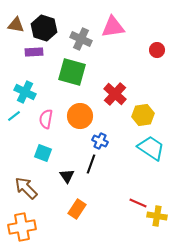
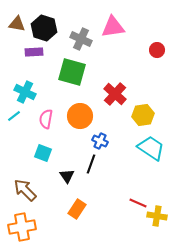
brown triangle: moved 1 px right, 1 px up
brown arrow: moved 1 px left, 2 px down
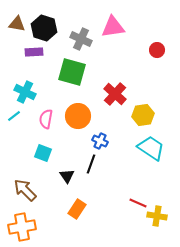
orange circle: moved 2 px left
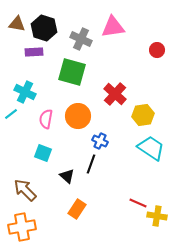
cyan line: moved 3 px left, 2 px up
black triangle: rotated 14 degrees counterclockwise
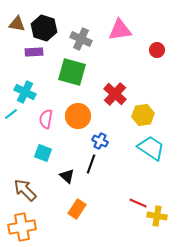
pink triangle: moved 7 px right, 3 px down
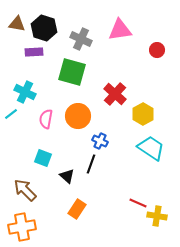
yellow hexagon: moved 1 px up; rotated 20 degrees counterclockwise
cyan square: moved 5 px down
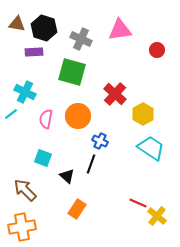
yellow cross: rotated 30 degrees clockwise
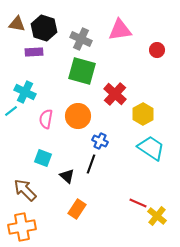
green square: moved 10 px right, 1 px up
cyan line: moved 3 px up
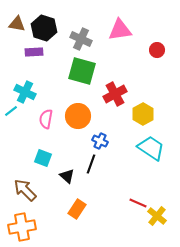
red cross: rotated 20 degrees clockwise
